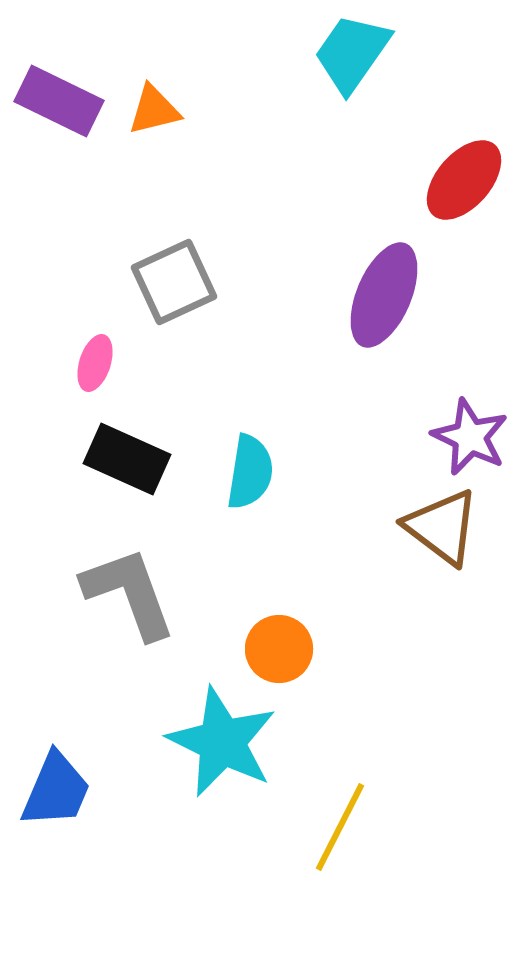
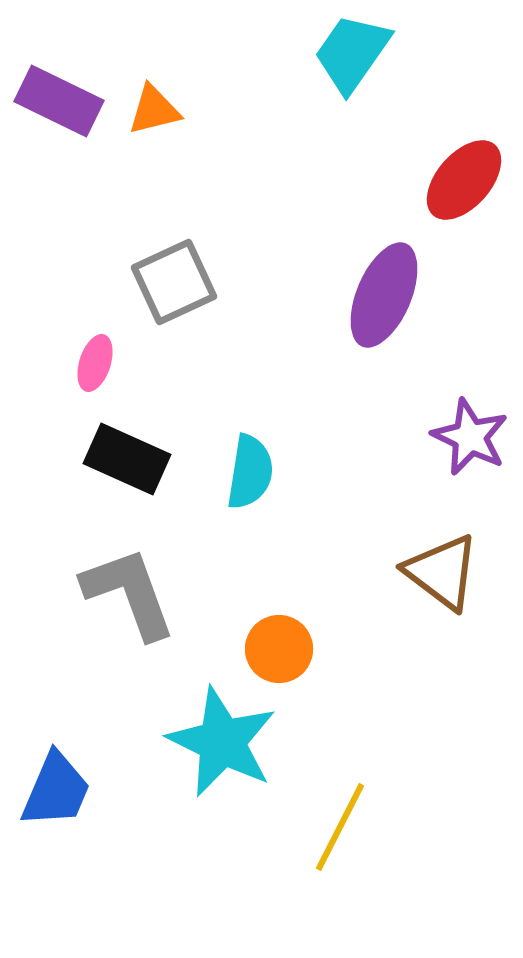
brown triangle: moved 45 px down
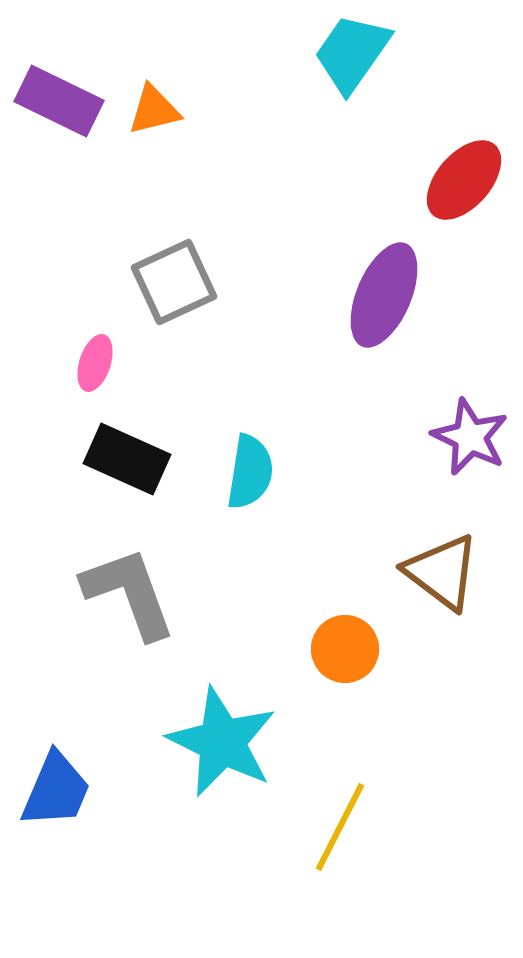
orange circle: moved 66 px right
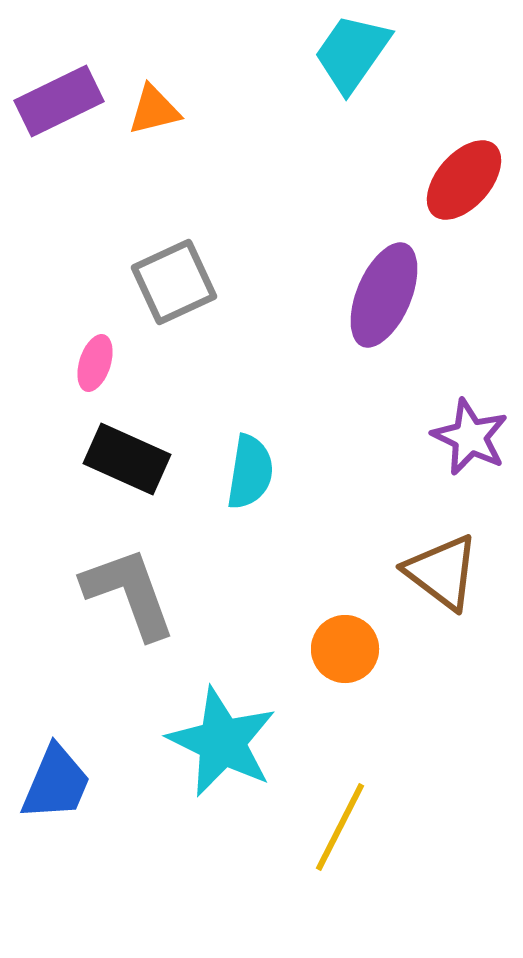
purple rectangle: rotated 52 degrees counterclockwise
blue trapezoid: moved 7 px up
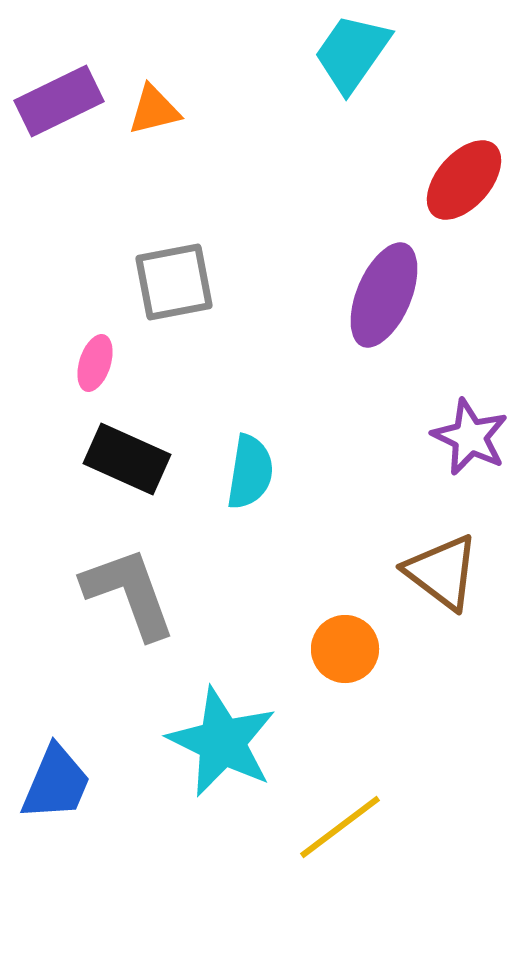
gray square: rotated 14 degrees clockwise
yellow line: rotated 26 degrees clockwise
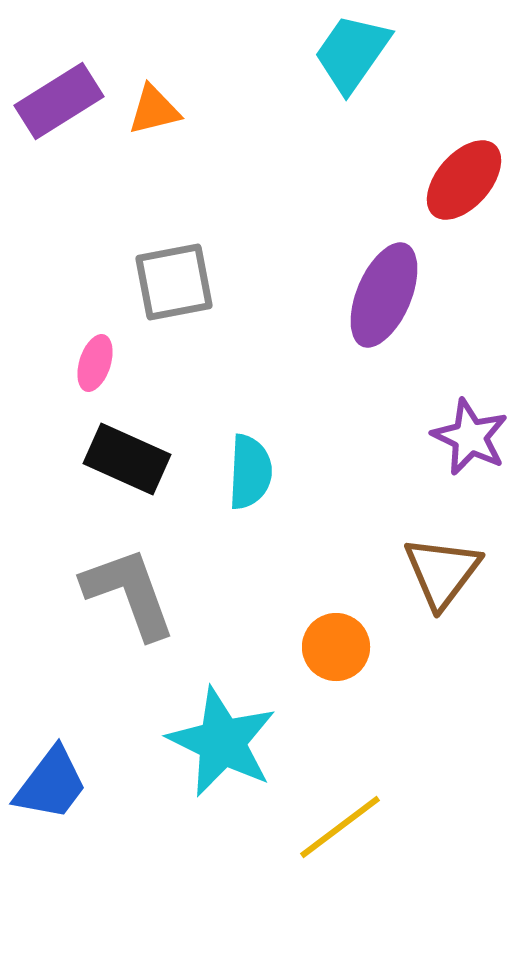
purple rectangle: rotated 6 degrees counterclockwise
cyan semicircle: rotated 6 degrees counterclockwise
brown triangle: rotated 30 degrees clockwise
orange circle: moved 9 px left, 2 px up
blue trapezoid: moved 5 px left, 1 px down; rotated 14 degrees clockwise
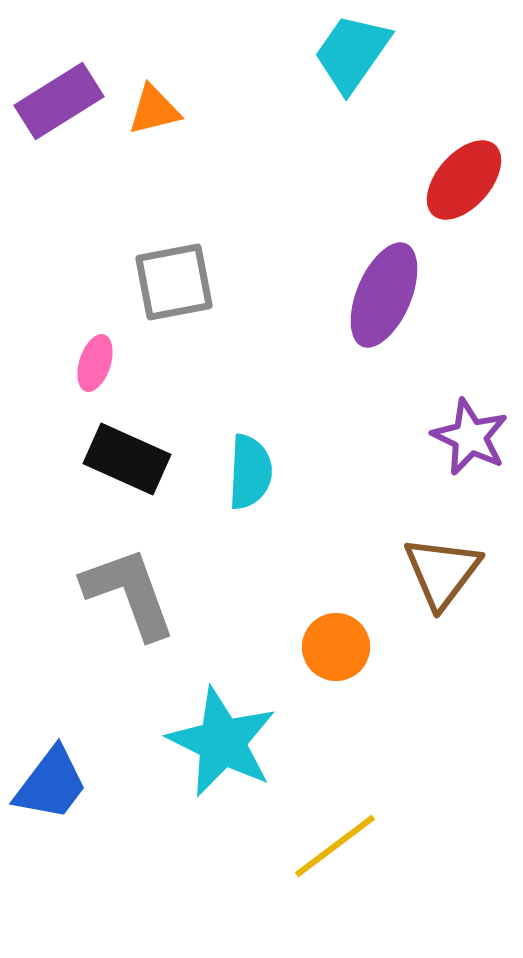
yellow line: moved 5 px left, 19 px down
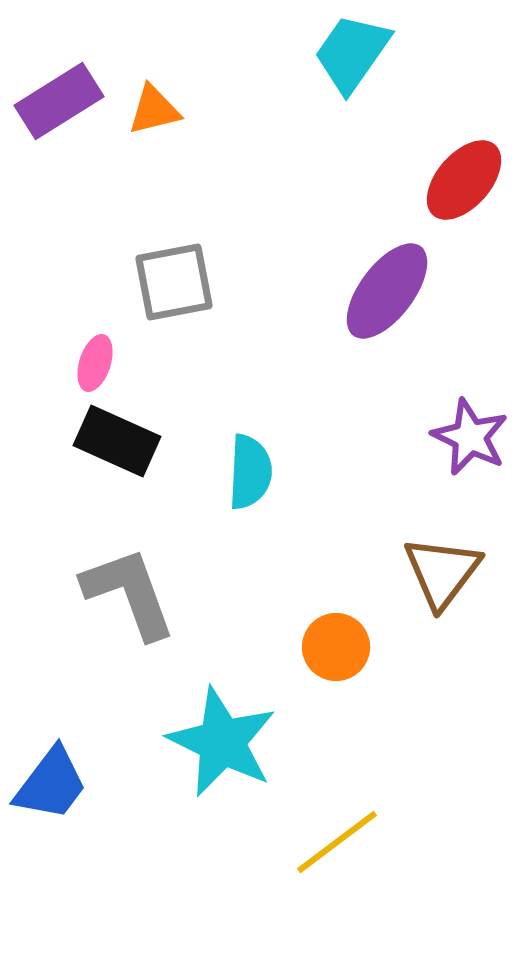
purple ellipse: moved 3 px right, 4 px up; rotated 14 degrees clockwise
black rectangle: moved 10 px left, 18 px up
yellow line: moved 2 px right, 4 px up
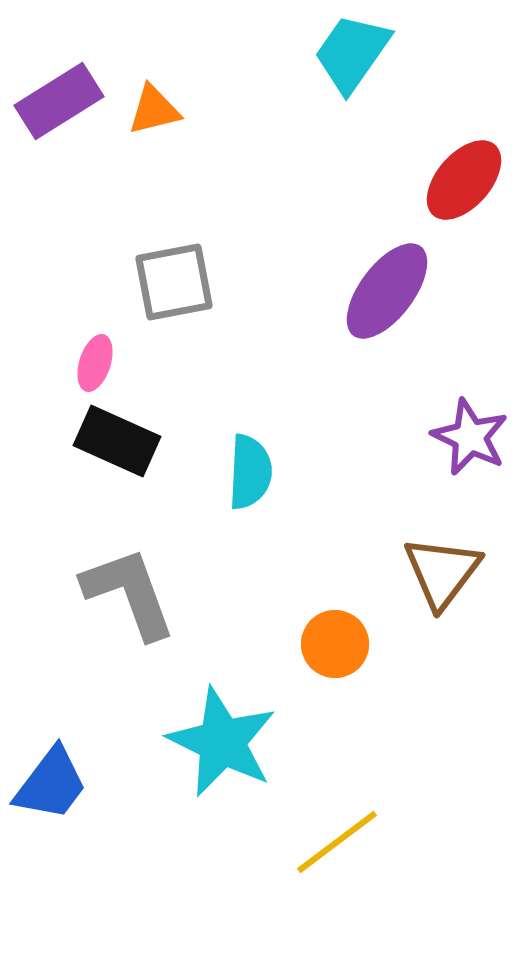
orange circle: moved 1 px left, 3 px up
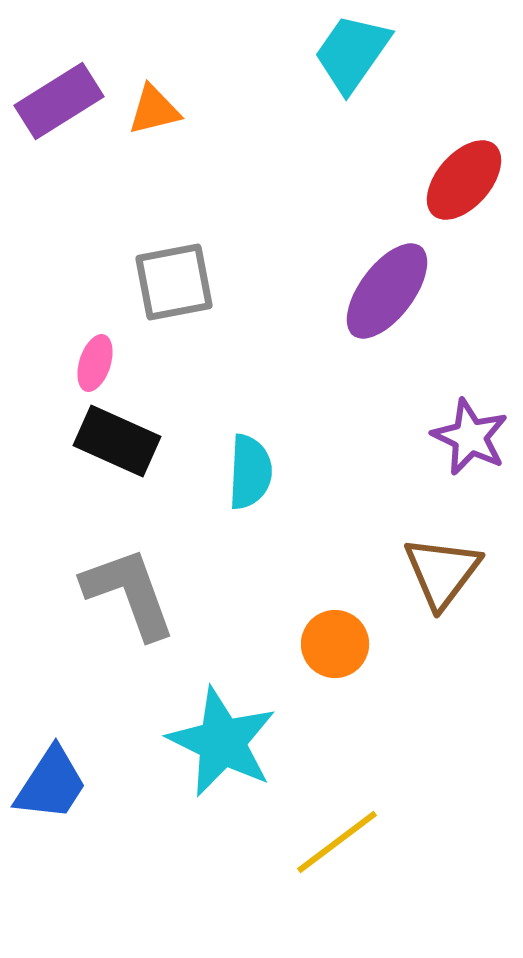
blue trapezoid: rotated 4 degrees counterclockwise
